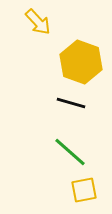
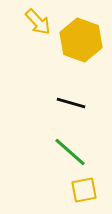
yellow hexagon: moved 22 px up
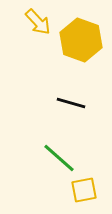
green line: moved 11 px left, 6 px down
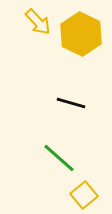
yellow hexagon: moved 6 px up; rotated 6 degrees clockwise
yellow square: moved 5 px down; rotated 28 degrees counterclockwise
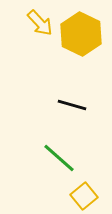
yellow arrow: moved 2 px right, 1 px down
black line: moved 1 px right, 2 px down
yellow square: moved 1 px down
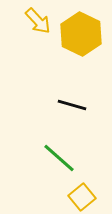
yellow arrow: moved 2 px left, 2 px up
yellow square: moved 2 px left, 1 px down
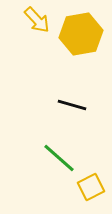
yellow arrow: moved 1 px left, 1 px up
yellow hexagon: rotated 24 degrees clockwise
yellow square: moved 9 px right, 10 px up; rotated 12 degrees clockwise
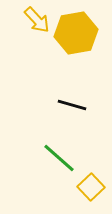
yellow hexagon: moved 5 px left, 1 px up
yellow square: rotated 16 degrees counterclockwise
